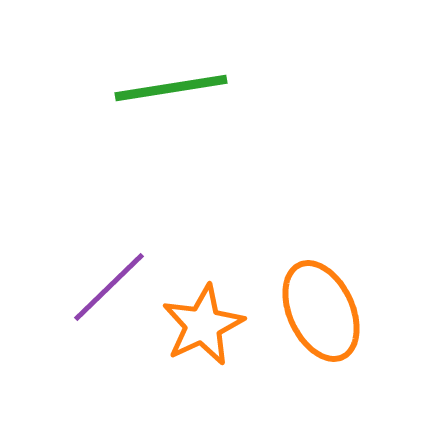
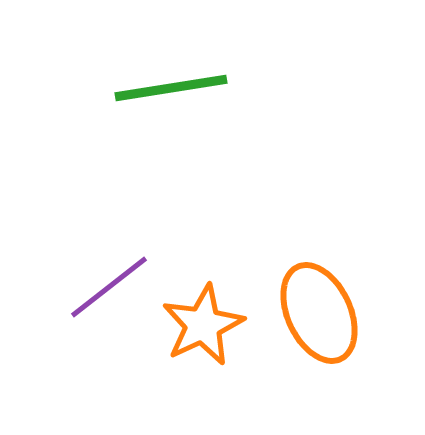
purple line: rotated 6 degrees clockwise
orange ellipse: moved 2 px left, 2 px down
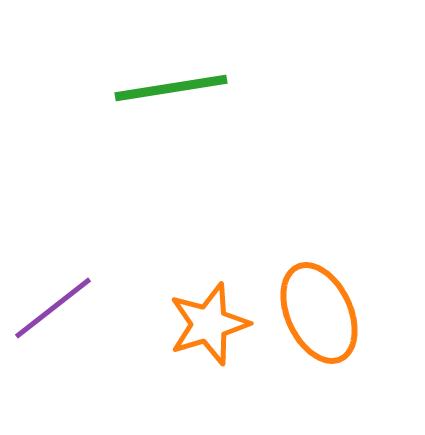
purple line: moved 56 px left, 21 px down
orange star: moved 6 px right, 1 px up; rotated 8 degrees clockwise
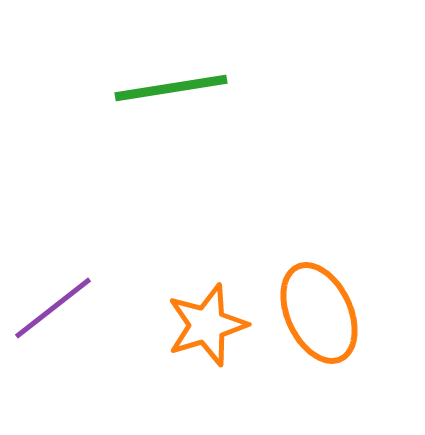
orange star: moved 2 px left, 1 px down
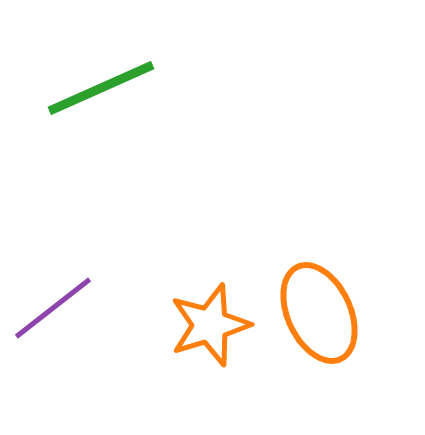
green line: moved 70 px left; rotated 15 degrees counterclockwise
orange star: moved 3 px right
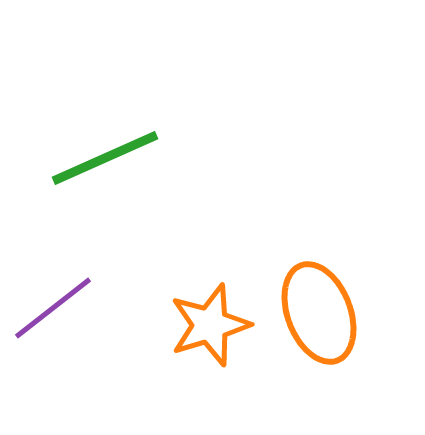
green line: moved 4 px right, 70 px down
orange ellipse: rotated 4 degrees clockwise
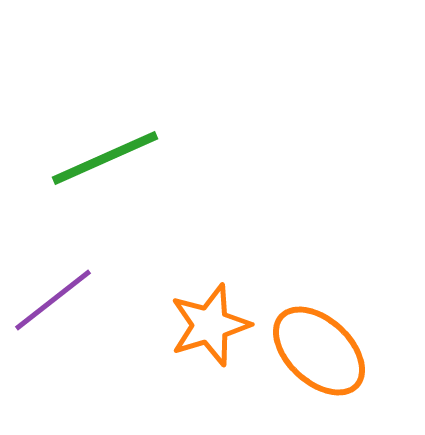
purple line: moved 8 px up
orange ellipse: moved 38 px down; rotated 26 degrees counterclockwise
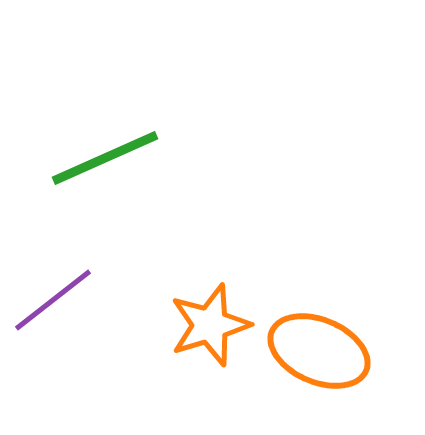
orange ellipse: rotated 20 degrees counterclockwise
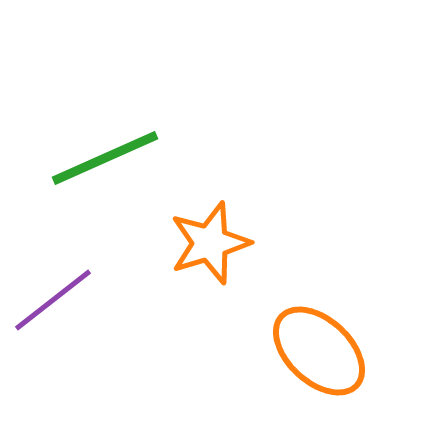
orange star: moved 82 px up
orange ellipse: rotated 20 degrees clockwise
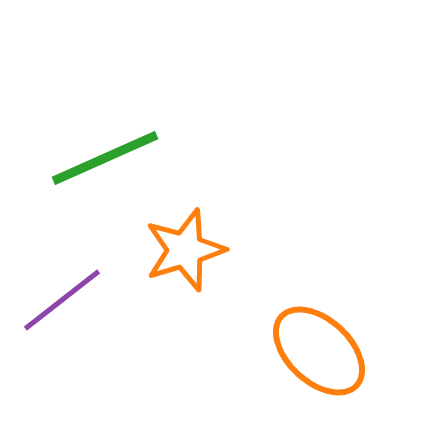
orange star: moved 25 px left, 7 px down
purple line: moved 9 px right
